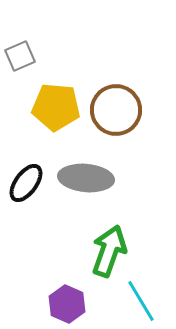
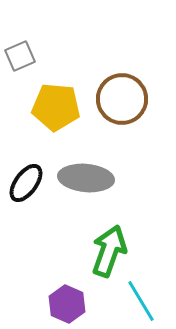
brown circle: moved 6 px right, 11 px up
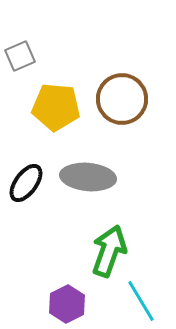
gray ellipse: moved 2 px right, 1 px up
purple hexagon: rotated 9 degrees clockwise
